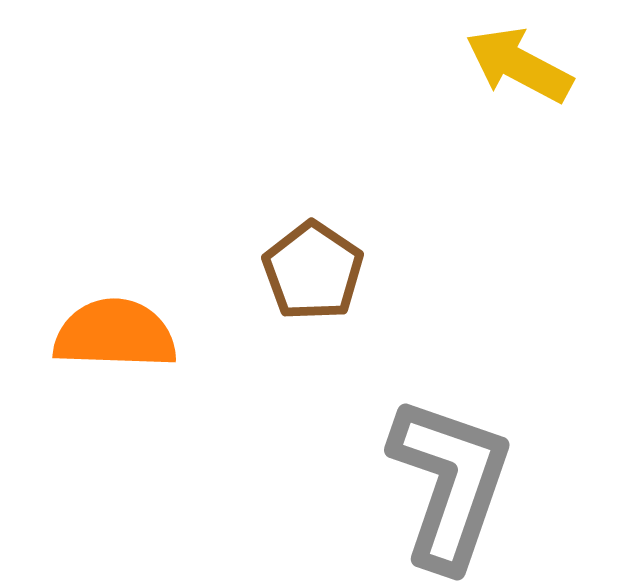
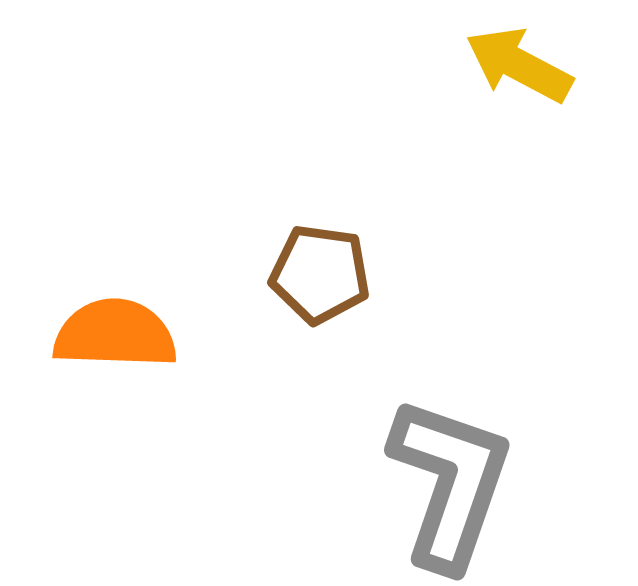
brown pentagon: moved 7 px right, 3 px down; rotated 26 degrees counterclockwise
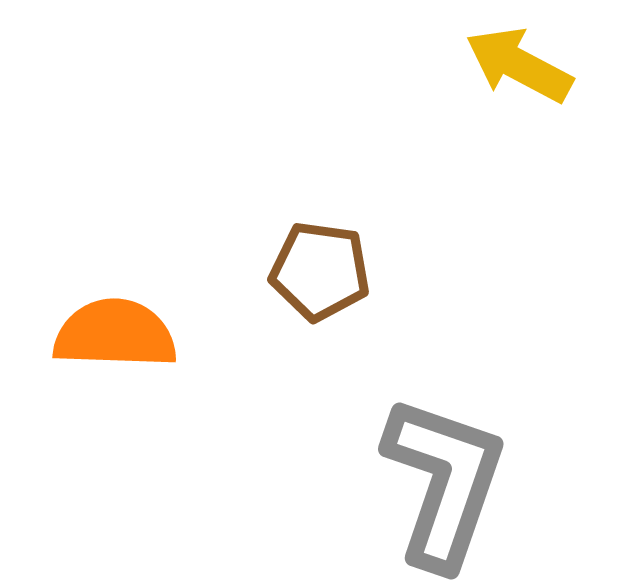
brown pentagon: moved 3 px up
gray L-shape: moved 6 px left, 1 px up
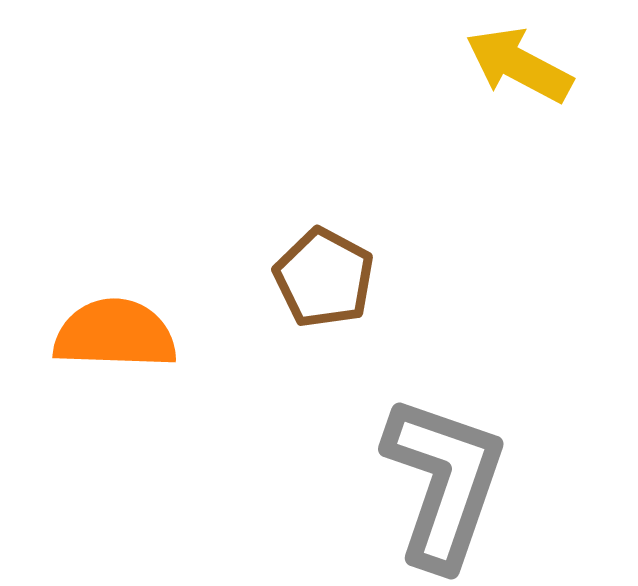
brown pentagon: moved 4 px right, 7 px down; rotated 20 degrees clockwise
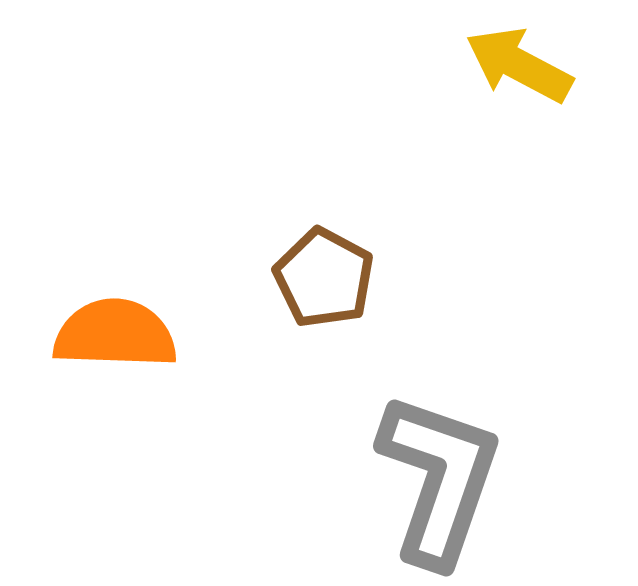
gray L-shape: moved 5 px left, 3 px up
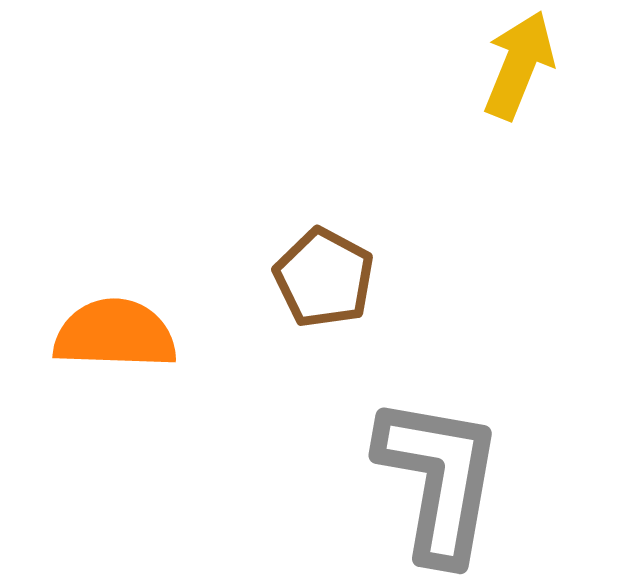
yellow arrow: rotated 84 degrees clockwise
gray L-shape: rotated 9 degrees counterclockwise
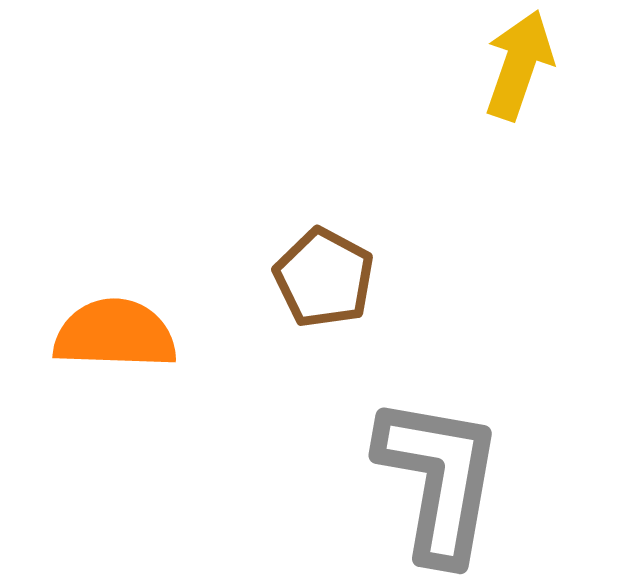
yellow arrow: rotated 3 degrees counterclockwise
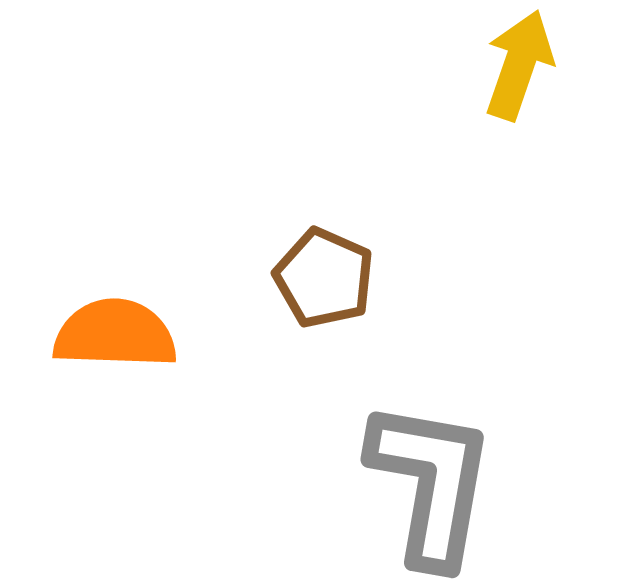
brown pentagon: rotated 4 degrees counterclockwise
gray L-shape: moved 8 px left, 4 px down
